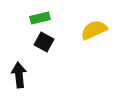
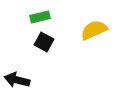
green rectangle: moved 1 px up
black arrow: moved 2 px left, 5 px down; rotated 70 degrees counterclockwise
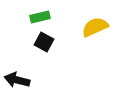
yellow semicircle: moved 1 px right, 3 px up
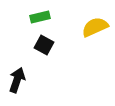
black square: moved 3 px down
black arrow: rotated 95 degrees clockwise
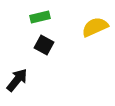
black arrow: rotated 20 degrees clockwise
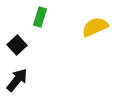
green rectangle: rotated 60 degrees counterclockwise
black square: moved 27 px left; rotated 18 degrees clockwise
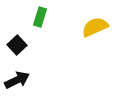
black arrow: rotated 25 degrees clockwise
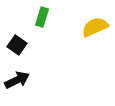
green rectangle: moved 2 px right
black square: rotated 12 degrees counterclockwise
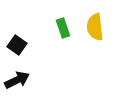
green rectangle: moved 21 px right, 11 px down; rotated 36 degrees counterclockwise
yellow semicircle: rotated 72 degrees counterclockwise
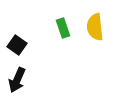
black arrow: rotated 140 degrees clockwise
